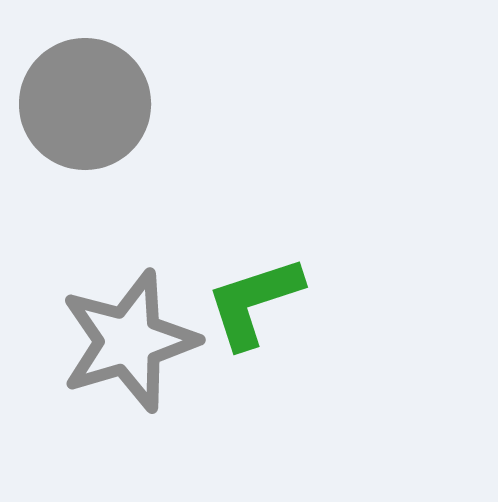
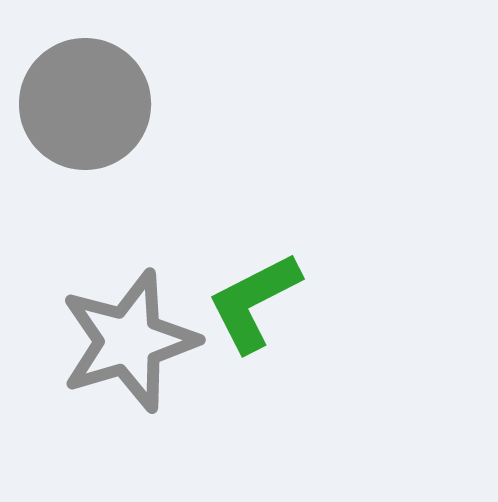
green L-shape: rotated 9 degrees counterclockwise
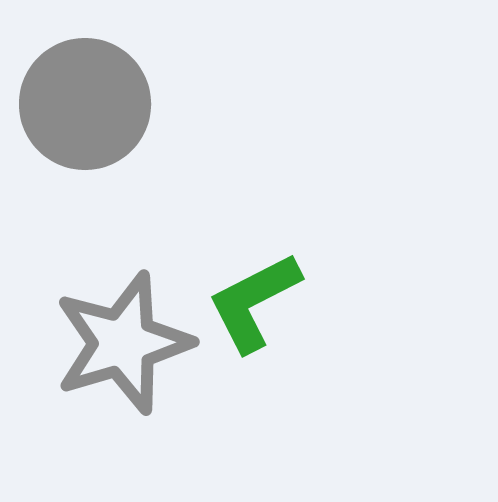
gray star: moved 6 px left, 2 px down
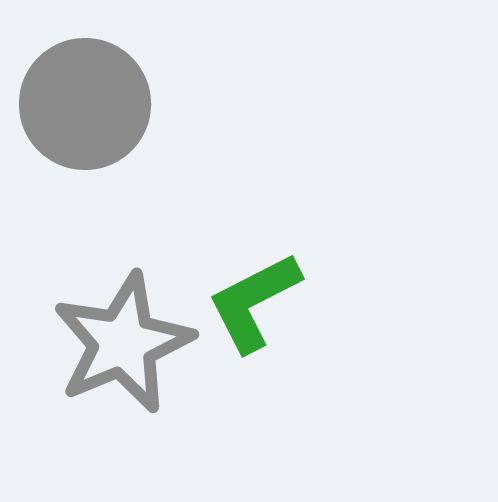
gray star: rotated 6 degrees counterclockwise
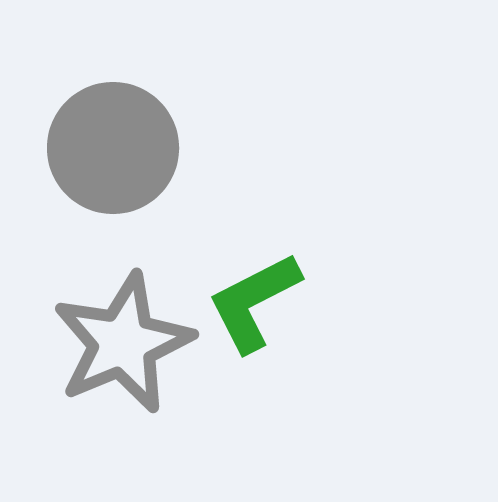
gray circle: moved 28 px right, 44 px down
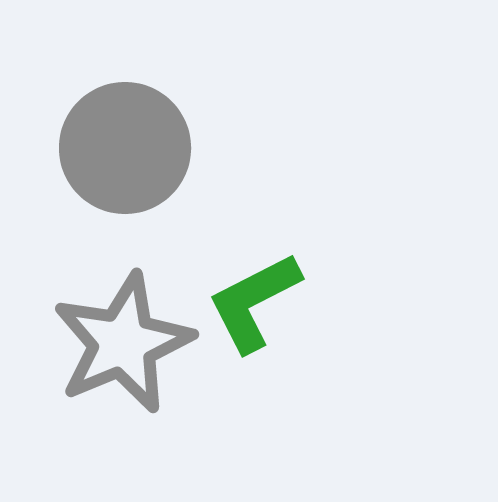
gray circle: moved 12 px right
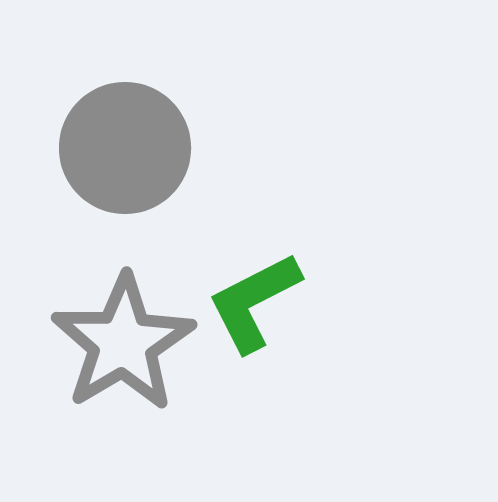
gray star: rotated 8 degrees counterclockwise
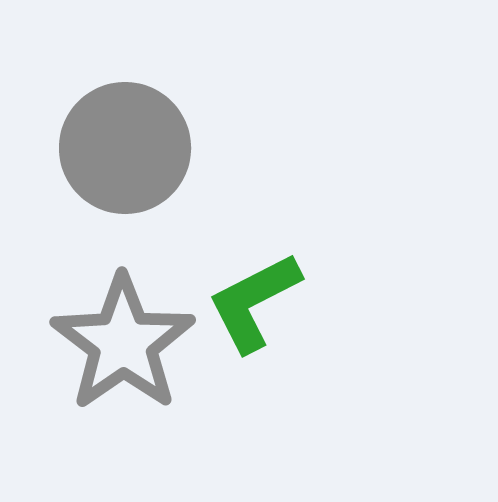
gray star: rotated 4 degrees counterclockwise
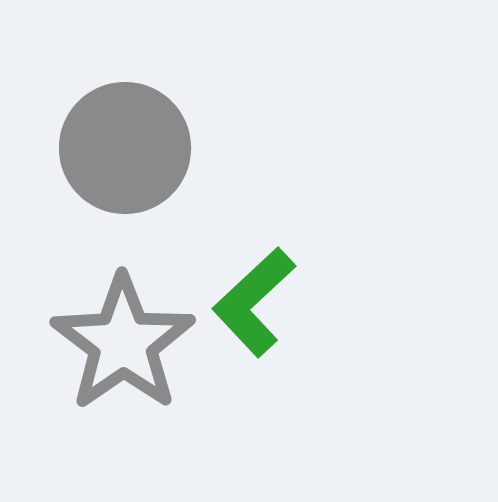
green L-shape: rotated 16 degrees counterclockwise
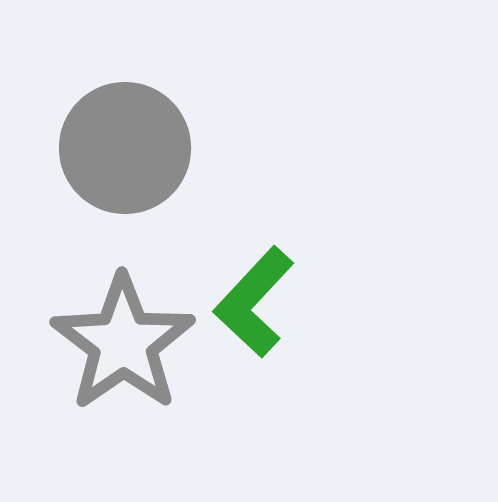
green L-shape: rotated 4 degrees counterclockwise
